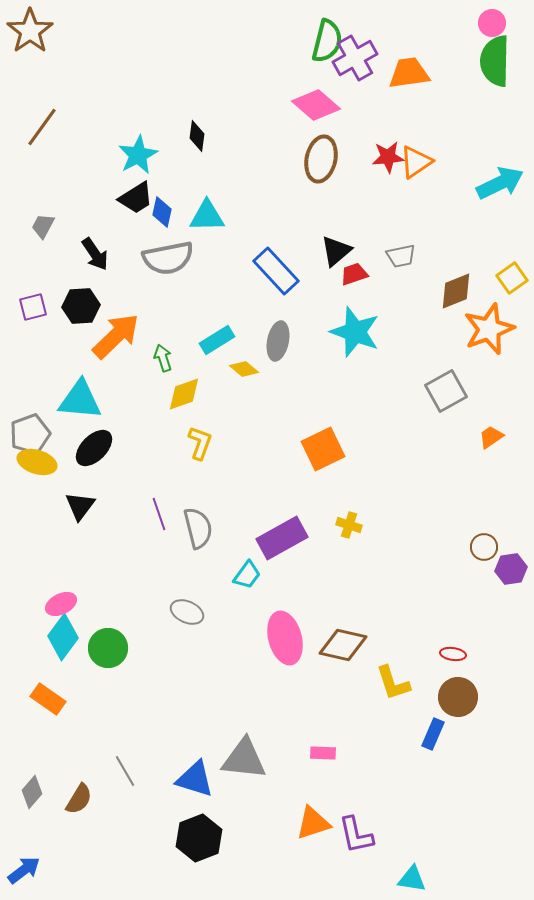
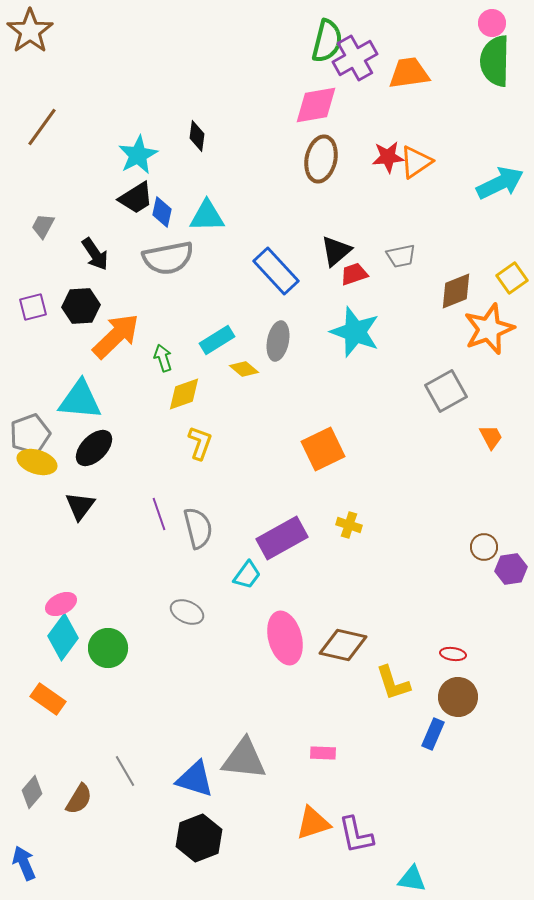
pink diamond at (316, 105): rotated 51 degrees counterclockwise
orange trapezoid at (491, 437): rotated 96 degrees clockwise
blue arrow at (24, 870): moved 7 px up; rotated 76 degrees counterclockwise
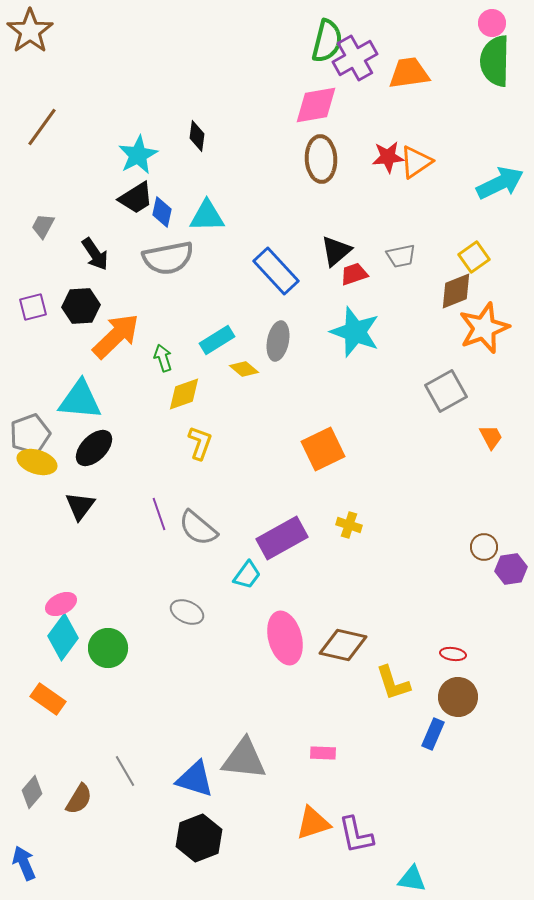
brown ellipse at (321, 159): rotated 15 degrees counterclockwise
yellow square at (512, 278): moved 38 px left, 21 px up
orange star at (489, 329): moved 5 px left, 1 px up
gray semicircle at (198, 528): rotated 144 degrees clockwise
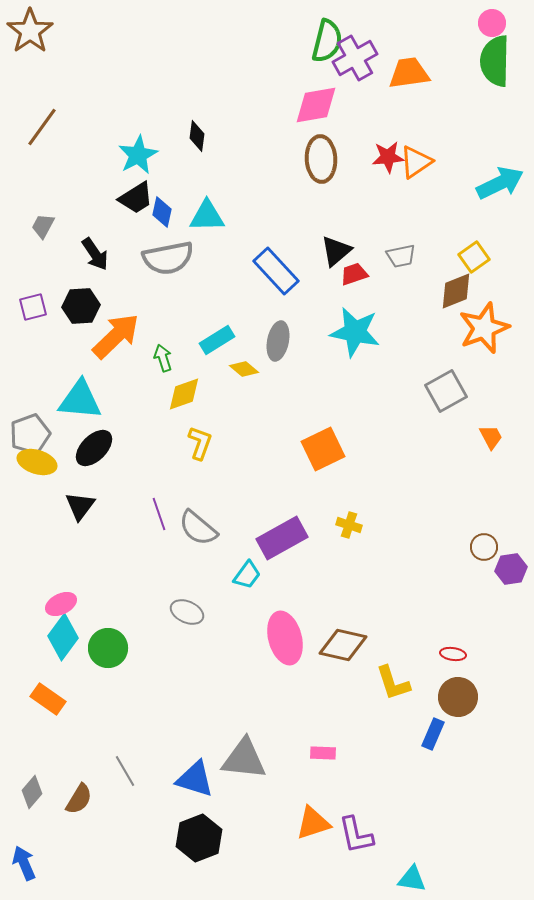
cyan star at (355, 332): rotated 9 degrees counterclockwise
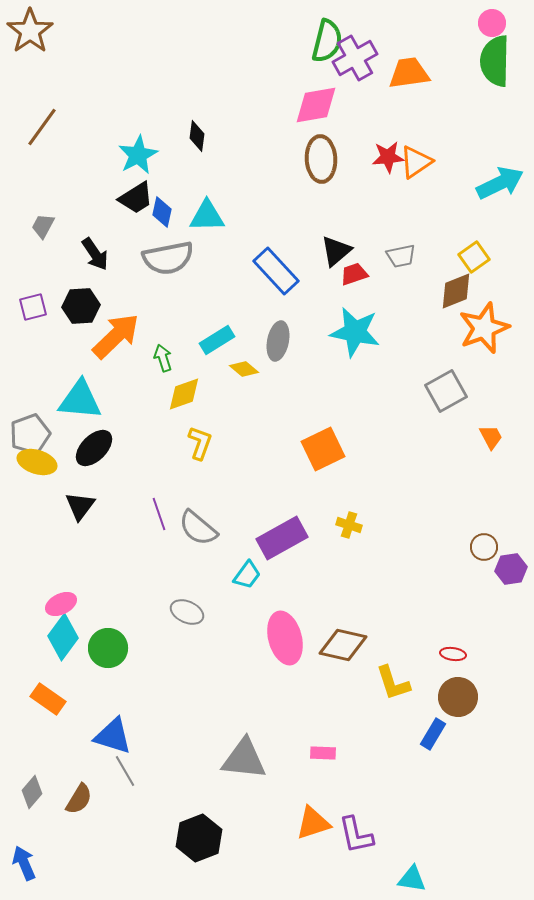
blue rectangle at (433, 734): rotated 8 degrees clockwise
blue triangle at (195, 779): moved 82 px left, 43 px up
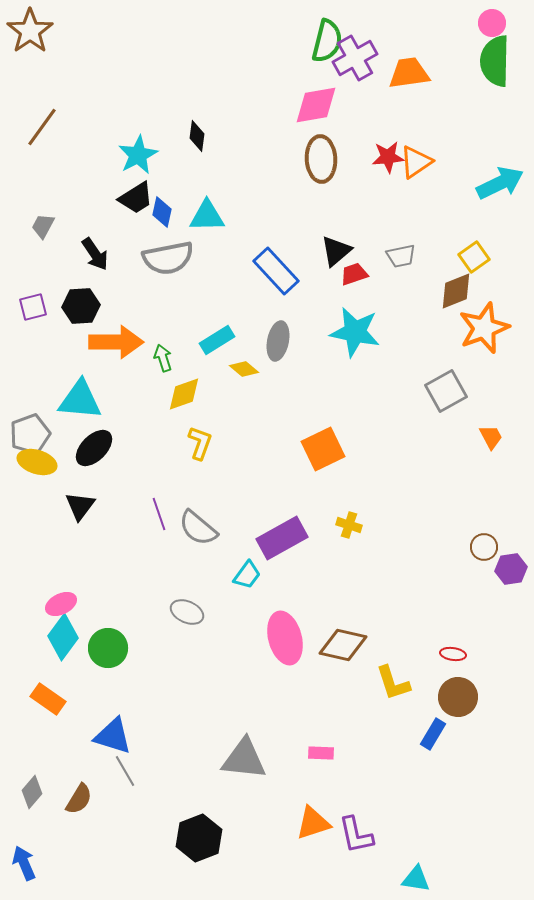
orange arrow at (116, 336): moved 6 px down; rotated 44 degrees clockwise
pink rectangle at (323, 753): moved 2 px left
cyan triangle at (412, 879): moved 4 px right
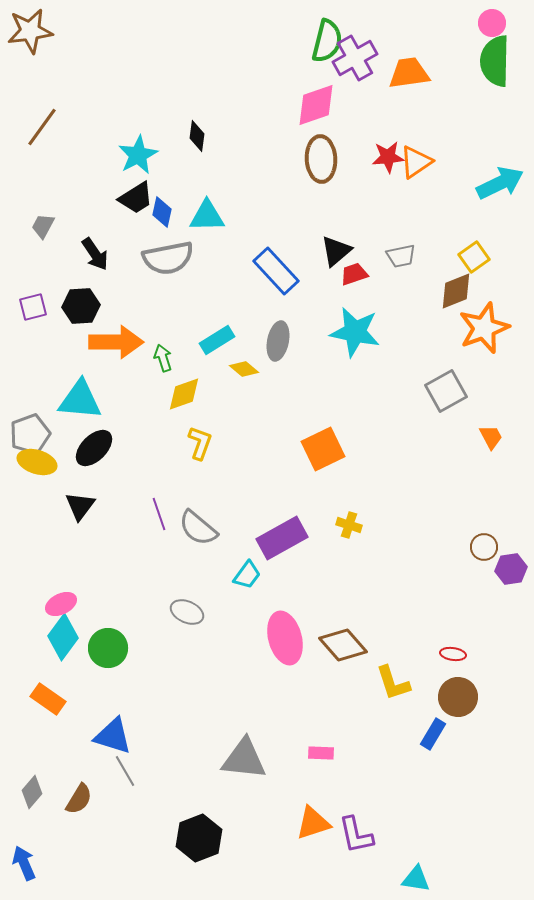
brown star at (30, 31): rotated 27 degrees clockwise
pink diamond at (316, 105): rotated 9 degrees counterclockwise
brown diamond at (343, 645): rotated 36 degrees clockwise
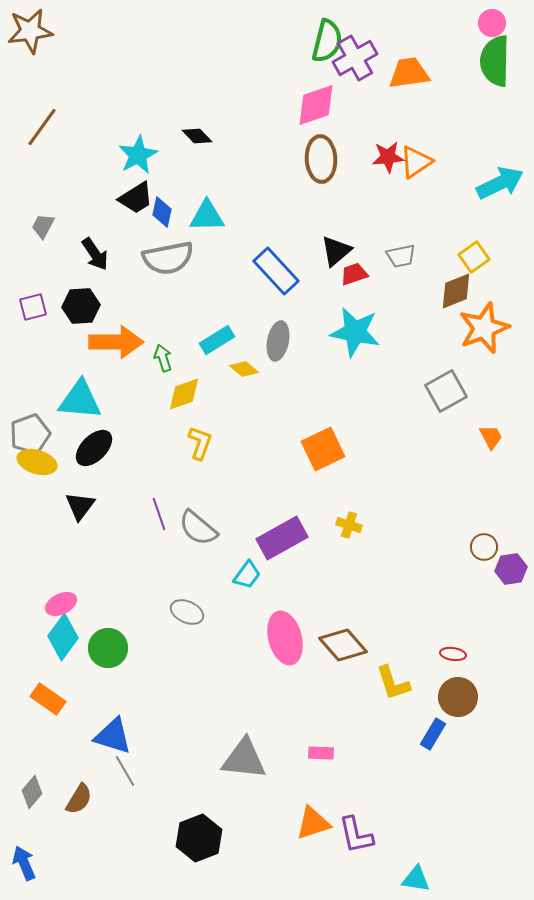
black diamond at (197, 136): rotated 52 degrees counterclockwise
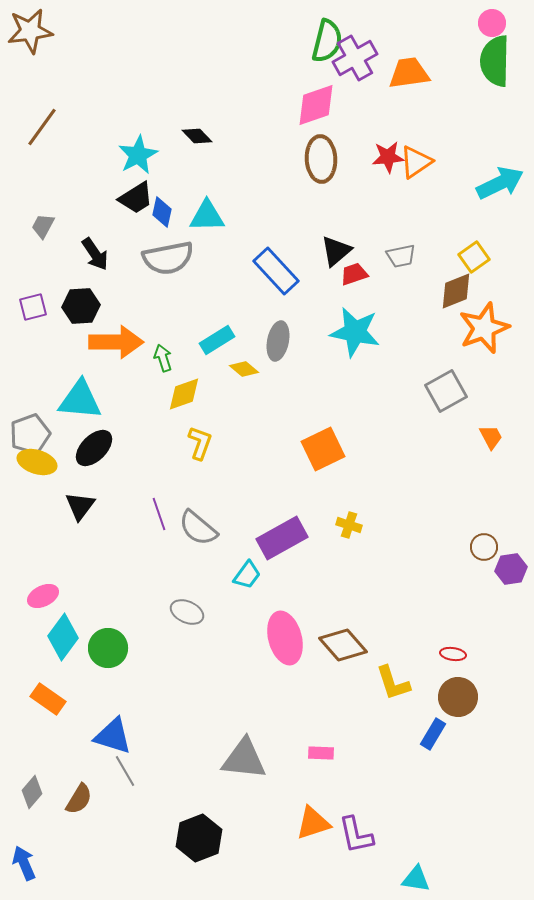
pink ellipse at (61, 604): moved 18 px left, 8 px up
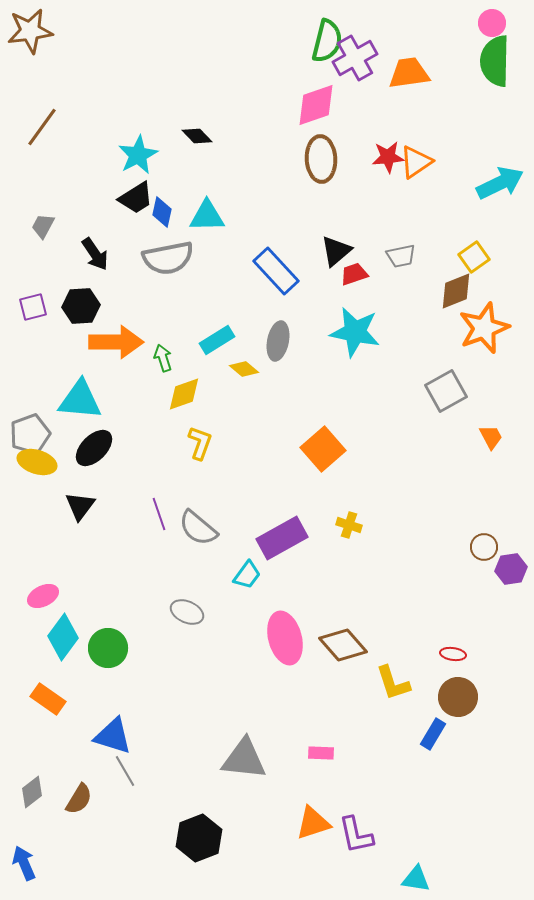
orange square at (323, 449): rotated 15 degrees counterclockwise
gray diamond at (32, 792): rotated 12 degrees clockwise
